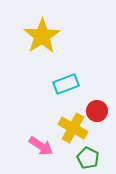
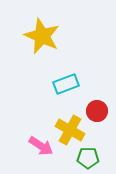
yellow star: rotated 15 degrees counterclockwise
yellow cross: moved 3 px left, 2 px down
green pentagon: rotated 25 degrees counterclockwise
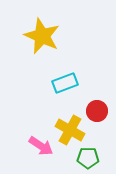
cyan rectangle: moved 1 px left, 1 px up
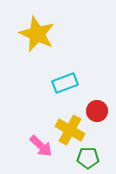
yellow star: moved 5 px left, 2 px up
pink arrow: rotated 10 degrees clockwise
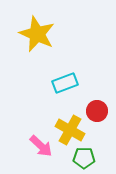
green pentagon: moved 4 px left
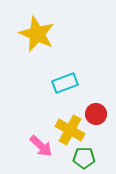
red circle: moved 1 px left, 3 px down
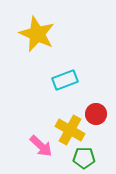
cyan rectangle: moved 3 px up
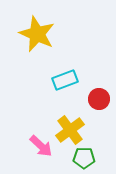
red circle: moved 3 px right, 15 px up
yellow cross: rotated 24 degrees clockwise
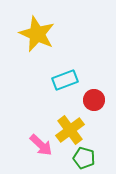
red circle: moved 5 px left, 1 px down
pink arrow: moved 1 px up
green pentagon: rotated 15 degrees clockwise
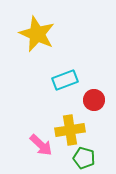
yellow cross: rotated 28 degrees clockwise
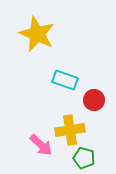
cyan rectangle: rotated 40 degrees clockwise
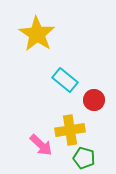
yellow star: rotated 9 degrees clockwise
cyan rectangle: rotated 20 degrees clockwise
